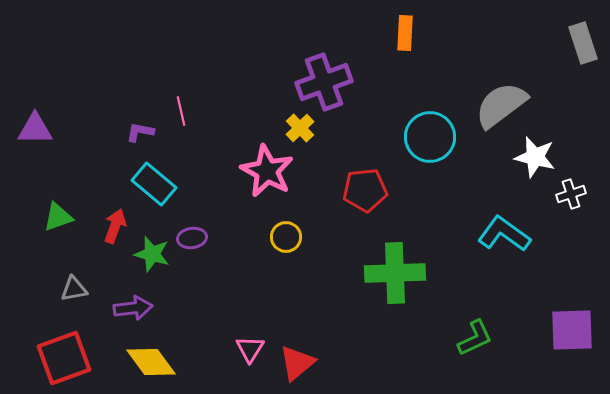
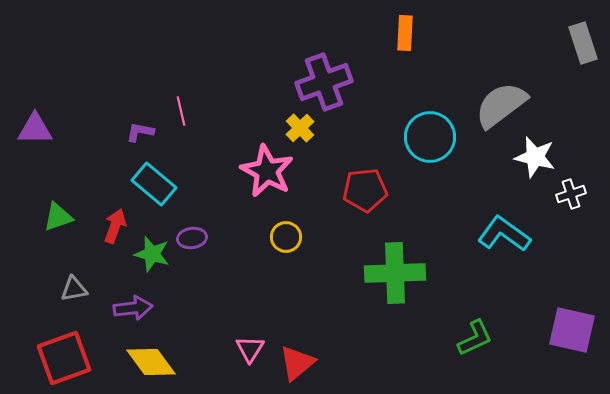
purple square: rotated 15 degrees clockwise
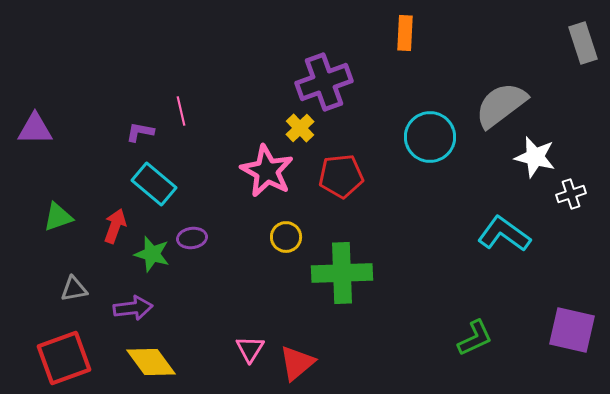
red pentagon: moved 24 px left, 14 px up
green cross: moved 53 px left
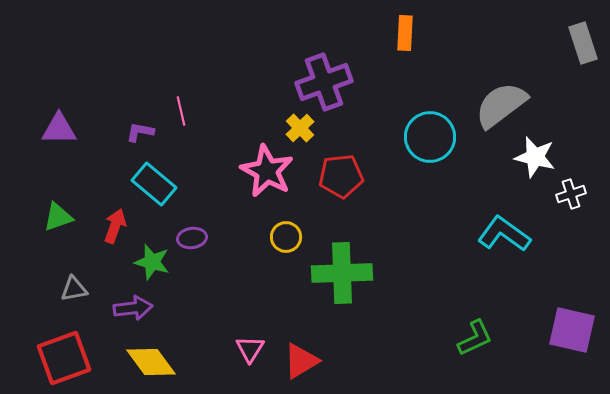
purple triangle: moved 24 px right
green star: moved 8 px down
red triangle: moved 4 px right, 2 px up; rotated 9 degrees clockwise
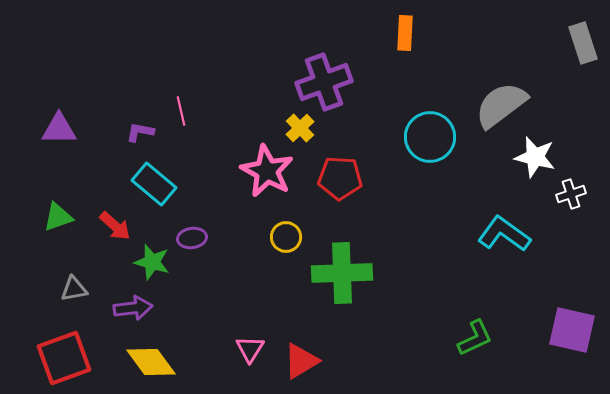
red pentagon: moved 1 px left, 2 px down; rotated 9 degrees clockwise
red arrow: rotated 112 degrees clockwise
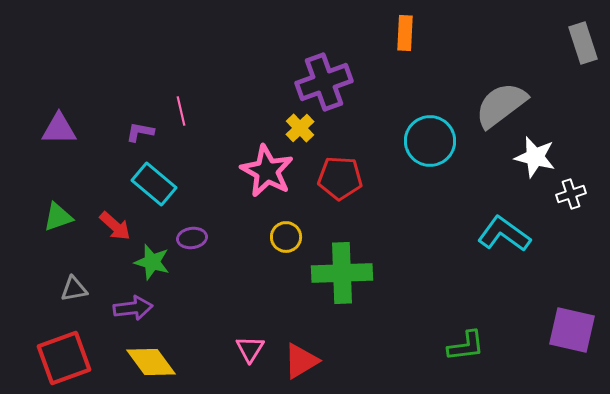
cyan circle: moved 4 px down
green L-shape: moved 9 px left, 8 px down; rotated 18 degrees clockwise
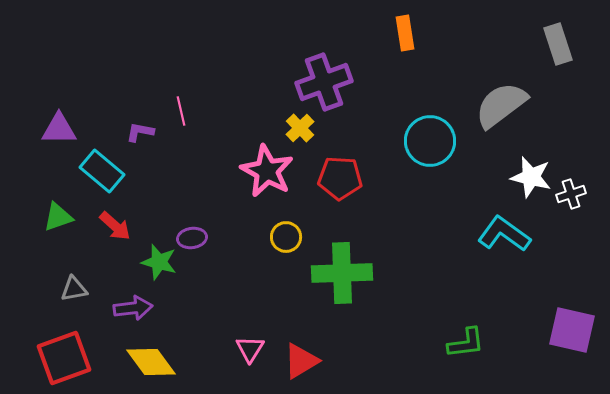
orange rectangle: rotated 12 degrees counterclockwise
gray rectangle: moved 25 px left, 1 px down
white star: moved 4 px left, 20 px down
cyan rectangle: moved 52 px left, 13 px up
green star: moved 7 px right
green L-shape: moved 3 px up
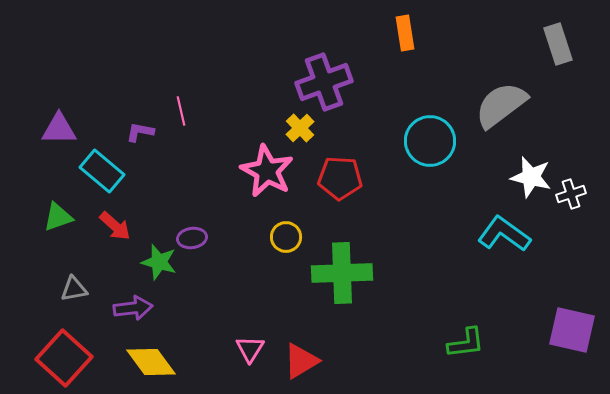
red square: rotated 28 degrees counterclockwise
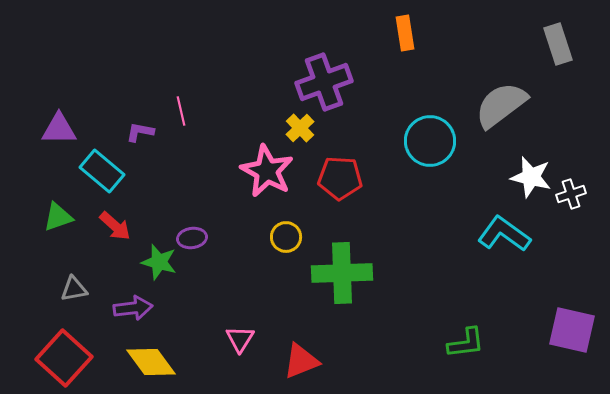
pink triangle: moved 10 px left, 10 px up
red triangle: rotated 9 degrees clockwise
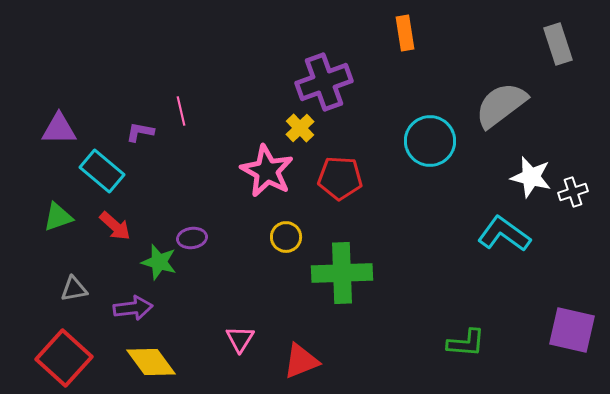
white cross: moved 2 px right, 2 px up
green L-shape: rotated 12 degrees clockwise
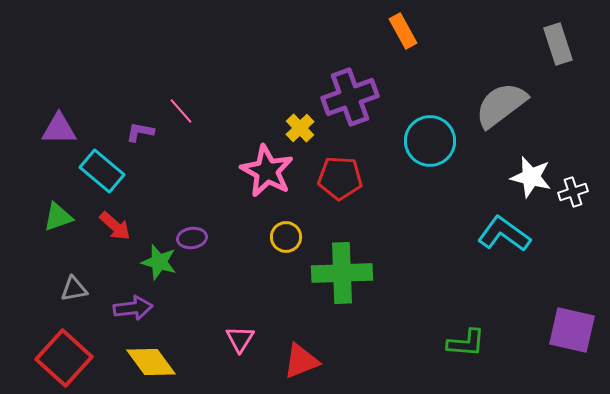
orange rectangle: moved 2 px left, 2 px up; rotated 20 degrees counterclockwise
purple cross: moved 26 px right, 15 px down
pink line: rotated 28 degrees counterclockwise
